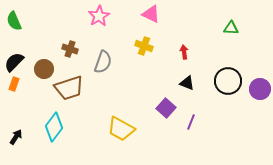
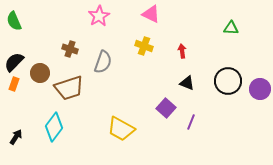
red arrow: moved 2 px left, 1 px up
brown circle: moved 4 px left, 4 px down
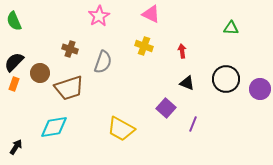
black circle: moved 2 px left, 2 px up
purple line: moved 2 px right, 2 px down
cyan diamond: rotated 44 degrees clockwise
black arrow: moved 10 px down
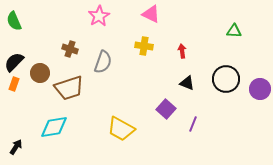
green triangle: moved 3 px right, 3 px down
yellow cross: rotated 12 degrees counterclockwise
purple square: moved 1 px down
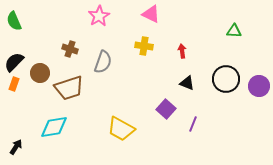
purple circle: moved 1 px left, 3 px up
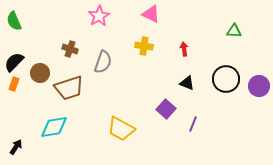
red arrow: moved 2 px right, 2 px up
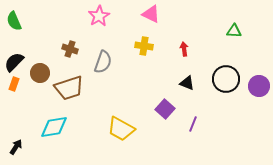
purple square: moved 1 px left
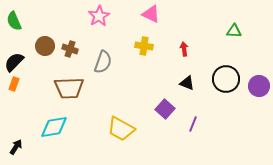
brown circle: moved 5 px right, 27 px up
brown trapezoid: rotated 16 degrees clockwise
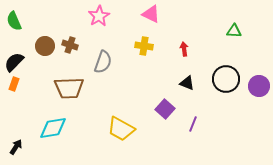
brown cross: moved 4 px up
cyan diamond: moved 1 px left, 1 px down
